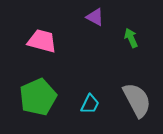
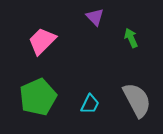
purple triangle: rotated 18 degrees clockwise
pink trapezoid: rotated 60 degrees counterclockwise
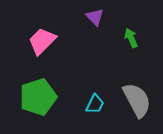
green pentagon: rotated 6 degrees clockwise
cyan trapezoid: moved 5 px right
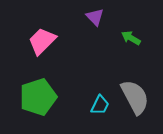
green arrow: rotated 36 degrees counterclockwise
gray semicircle: moved 2 px left, 3 px up
cyan trapezoid: moved 5 px right, 1 px down
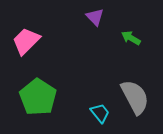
pink trapezoid: moved 16 px left
green pentagon: rotated 21 degrees counterclockwise
cyan trapezoid: moved 8 px down; rotated 65 degrees counterclockwise
